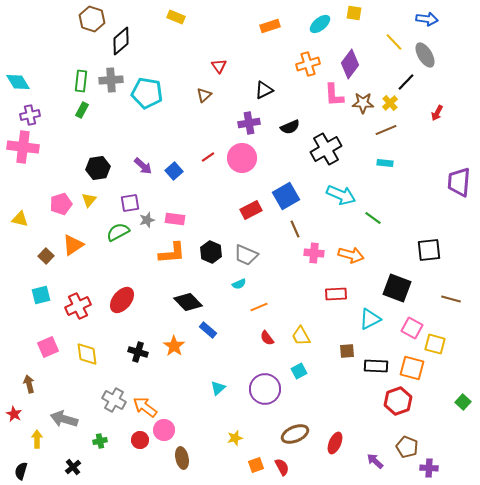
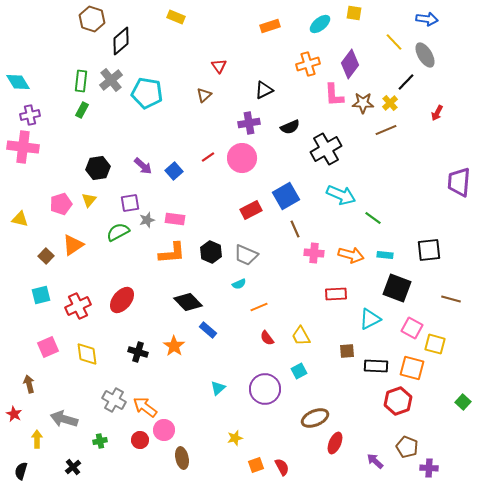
gray cross at (111, 80): rotated 35 degrees counterclockwise
cyan rectangle at (385, 163): moved 92 px down
brown ellipse at (295, 434): moved 20 px right, 16 px up
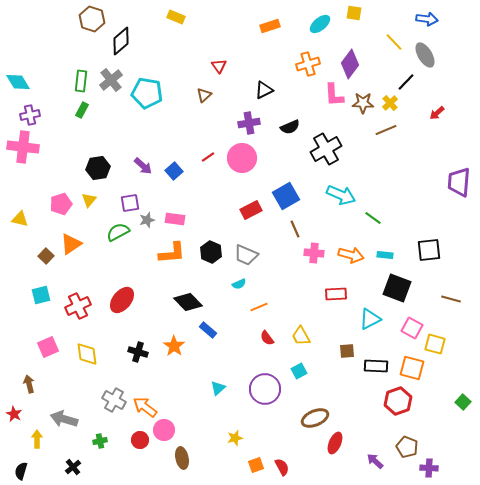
red arrow at (437, 113): rotated 21 degrees clockwise
orange triangle at (73, 245): moved 2 px left, 1 px up
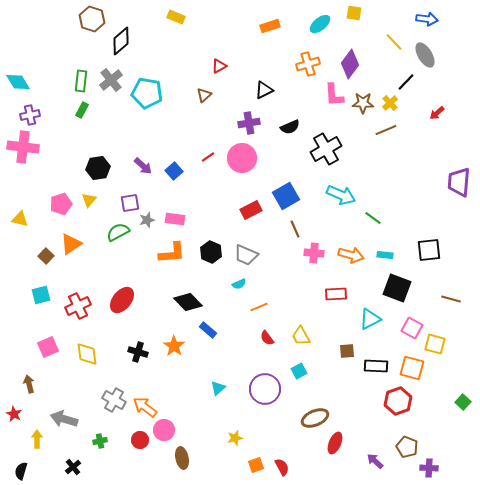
red triangle at (219, 66): rotated 35 degrees clockwise
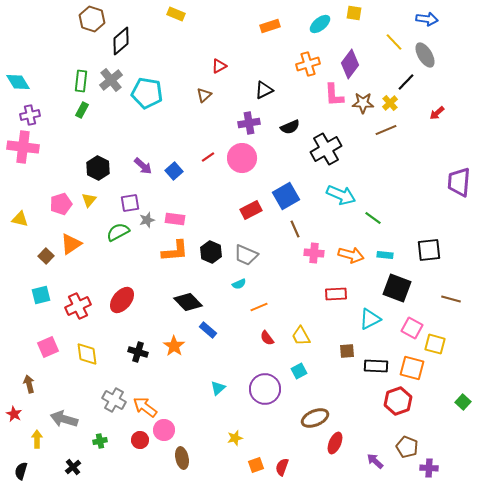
yellow rectangle at (176, 17): moved 3 px up
black hexagon at (98, 168): rotated 25 degrees counterclockwise
orange L-shape at (172, 253): moved 3 px right, 2 px up
red semicircle at (282, 467): rotated 132 degrees counterclockwise
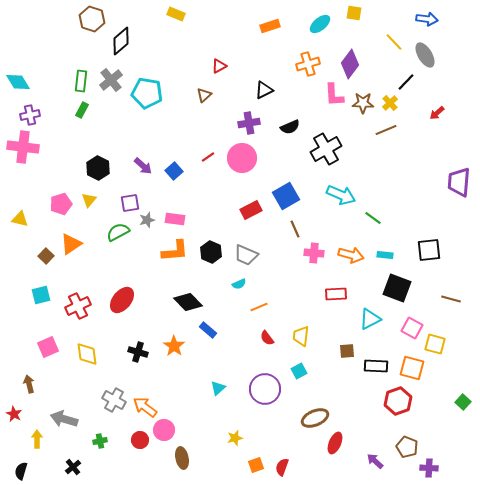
yellow trapezoid at (301, 336): rotated 35 degrees clockwise
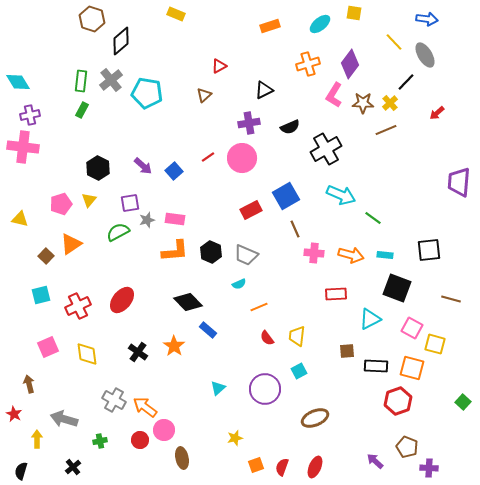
pink L-shape at (334, 95): rotated 35 degrees clockwise
yellow trapezoid at (301, 336): moved 4 px left
black cross at (138, 352): rotated 18 degrees clockwise
red ellipse at (335, 443): moved 20 px left, 24 px down
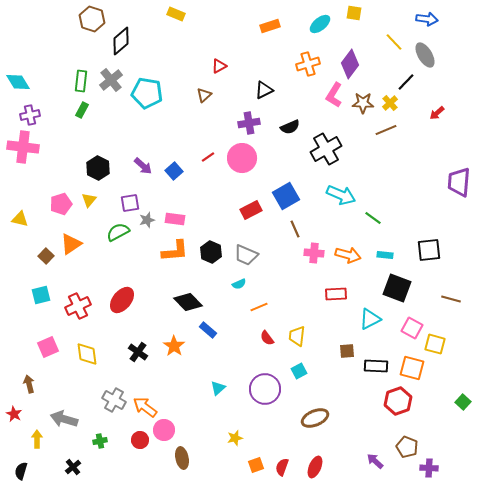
orange arrow at (351, 255): moved 3 px left
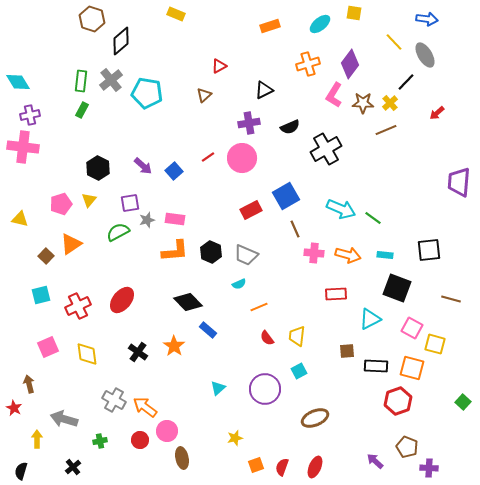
cyan arrow at (341, 195): moved 14 px down
red star at (14, 414): moved 6 px up
pink circle at (164, 430): moved 3 px right, 1 px down
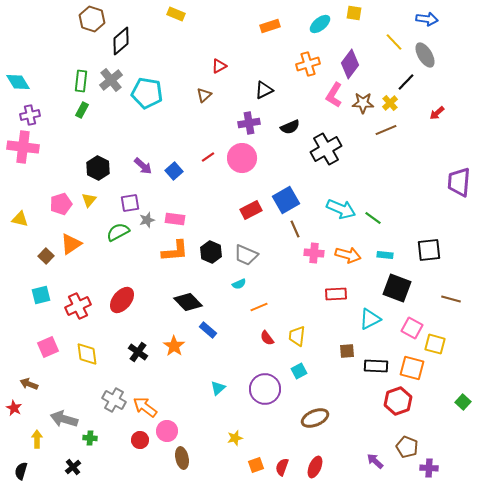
blue square at (286, 196): moved 4 px down
brown arrow at (29, 384): rotated 54 degrees counterclockwise
green cross at (100, 441): moved 10 px left, 3 px up; rotated 16 degrees clockwise
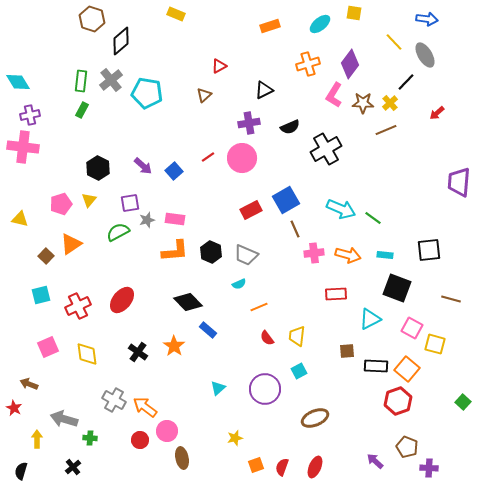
pink cross at (314, 253): rotated 12 degrees counterclockwise
orange square at (412, 368): moved 5 px left, 1 px down; rotated 25 degrees clockwise
